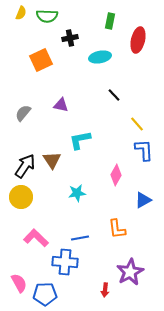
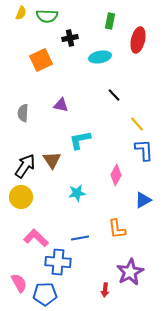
gray semicircle: rotated 36 degrees counterclockwise
blue cross: moved 7 px left
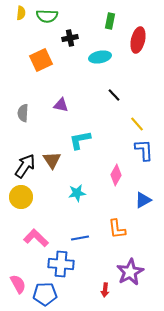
yellow semicircle: rotated 16 degrees counterclockwise
blue cross: moved 3 px right, 2 px down
pink semicircle: moved 1 px left, 1 px down
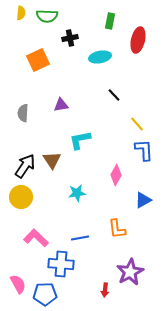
orange square: moved 3 px left
purple triangle: rotated 21 degrees counterclockwise
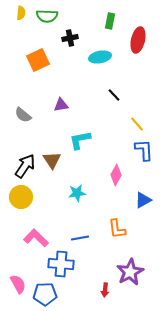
gray semicircle: moved 2 px down; rotated 54 degrees counterclockwise
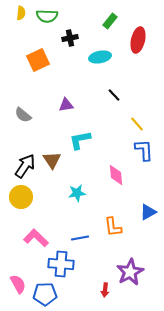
green rectangle: rotated 28 degrees clockwise
purple triangle: moved 5 px right
pink diamond: rotated 35 degrees counterclockwise
blue triangle: moved 5 px right, 12 px down
orange L-shape: moved 4 px left, 2 px up
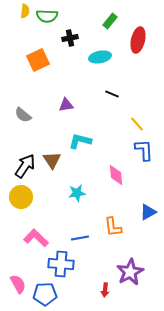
yellow semicircle: moved 4 px right, 2 px up
black line: moved 2 px left, 1 px up; rotated 24 degrees counterclockwise
cyan L-shape: moved 1 px down; rotated 25 degrees clockwise
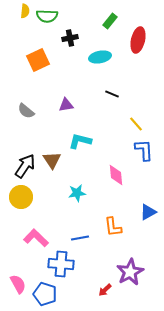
gray semicircle: moved 3 px right, 4 px up
yellow line: moved 1 px left
red arrow: rotated 40 degrees clockwise
blue pentagon: rotated 20 degrees clockwise
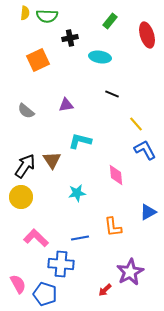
yellow semicircle: moved 2 px down
red ellipse: moved 9 px right, 5 px up; rotated 30 degrees counterclockwise
cyan ellipse: rotated 20 degrees clockwise
blue L-shape: moved 1 px right; rotated 25 degrees counterclockwise
